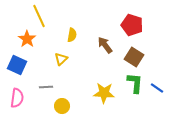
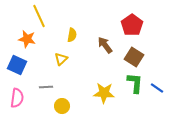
red pentagon: rotated 20 degrees clockwise
orange star: rotated 24 degrees counterclockwise
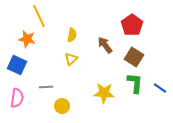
yellow triangle: moved 10 px right
blue line: moved 3 px right
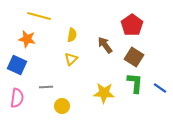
yellow line: rotated 50 degrees counterclockwise
